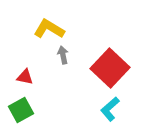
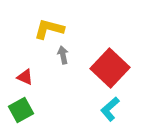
yellow L-shape: rotated 16 degrees counterclockwise
red triangle: rotated 12 degrees clockwise
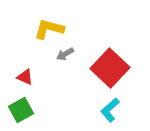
gray arrow: moved 2 px right, 1 px up; rotated 108 degrees counterclockwise
cyan L-shape: moved 1 px down
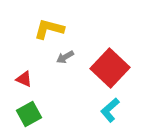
gray arrow: moved 3 px down
red triangle: moved 1 px left, 2 px down
green square: moved 8 px right, 4 px down
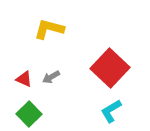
gray arrow: moved 14 px left, 20 px down
cyan L-shape: moved 1 px right, 1 px down; rotated 10 degrees clockwise
green square: rotated 15 degrees counterclockwise
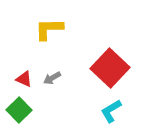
yellow L-shape: rotated 16 degrees counterclockwise
gray arrow: moved 1 px right, 1 px down
green square: moved 10 px left, 4 px up
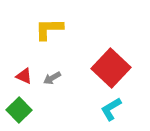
red square: moved 1 px right
red triangle: moved 3 px up
cyan L-shape: moved 2 px up
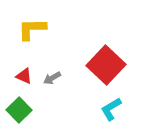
yellow L-shape: moved 17 px left
red square: moved 5 px left, 3 px up
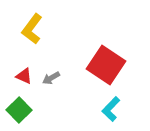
yellow L-shape: rotated 52 degrees counterclockwise
red square: rotated 9 degrees counterclockwise
gray arrow: moved 1 px left
cyan L-shape: rotated 15 degrees counterclockwise
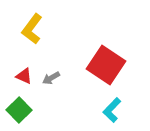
cyan L-shape: moved 1 px right, 1 px down
